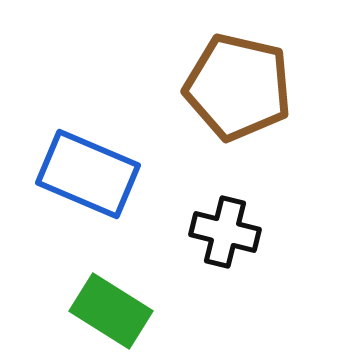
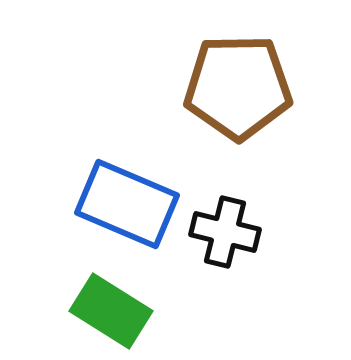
brown pentagon: rotated 14 degrees counterclockwise
blue rectangle: moved 39 px right, 30 px down
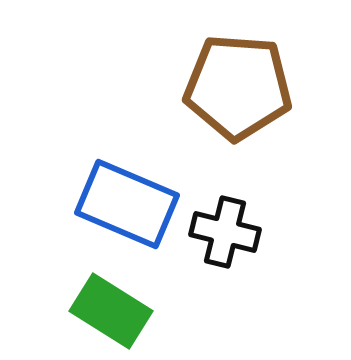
brown pentagon: rotated 5 degrees clockwise
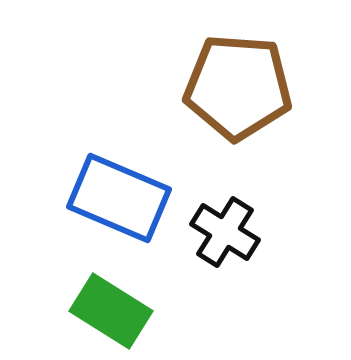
blue rectangle: moved 8 px left, 6 px up
black cross: rotated 18 degrees clockwise
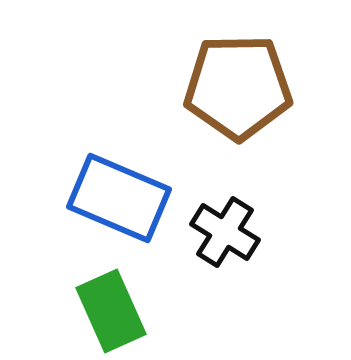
brown pentagon: rotated 5 degrees counterclockwise
green rectangle: rotated 34 degrees clockwise
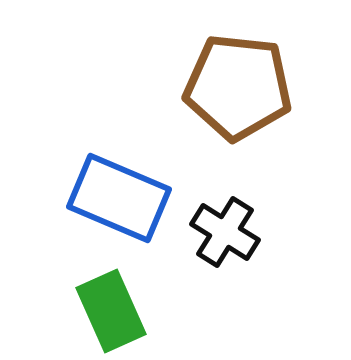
brown pentagon: rotated 7 degrees clockwise
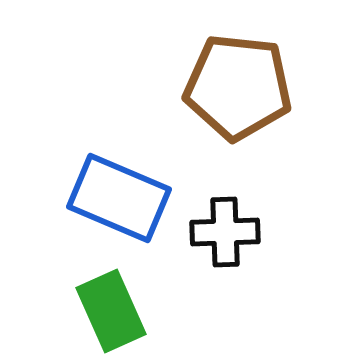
black cross: rotated 34 degrees counterclockwise
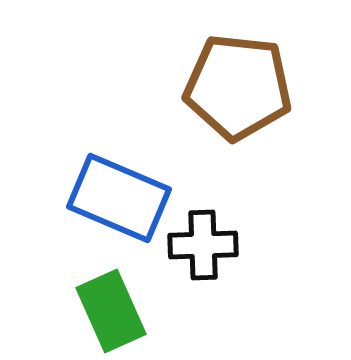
black cross: moved 22 px left, 13 px down
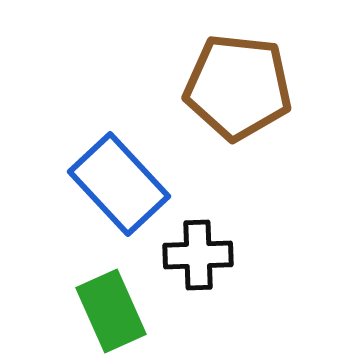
blue rectangle: moved 14 px up; rotated 24 degrees clockwise
black cross: moved 5 px left, 10 px down
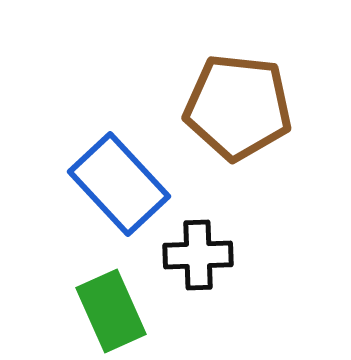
brown pentagon: moved 20 px down
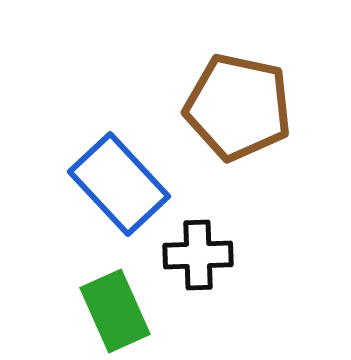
brown pentagon: rotated 6 degrees clockwise
green rectangle: moved 4 px right
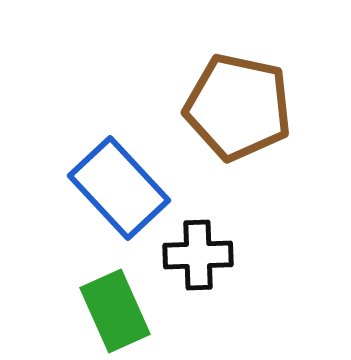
blue rectangle: moved 4 px down
